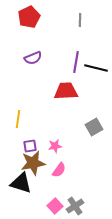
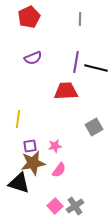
gray line: moved 1 px up
black triangle: moved 2 px left
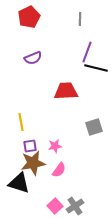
purple line: moved 11 px right, 10 px up; rotated 10 degrees clockwise
yellow line: moved 3 px right, 3 px down; rotated 18 degrees counterclockwise
gray square: rotated 12 degrees clockwise
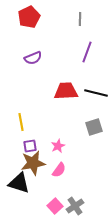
black line: moved 25 px down
pink star: moved 3 px right; rotated 16 degrees counterclockwise
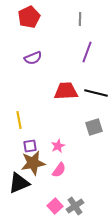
yellow line: moved 2 px left, 2 px up
black triangle: rotated 40 degrees counterclockwise
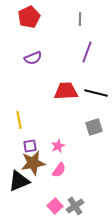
black triangle: moved 2 px up
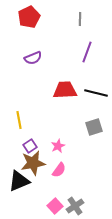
red trapezoid: moved 1 px left, 1 px up
purple square: rotated 24 degrees counterclockwise
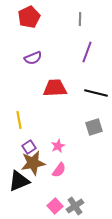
red trapezoid: moved 10 px left, 2 px up
purple square: moved 1 px left, 1 px down
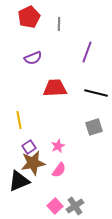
gray line: moved 21 px left, 5 px down
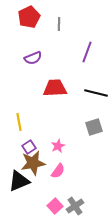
yellow line: moved 2 px down
pink semicircle: moved 1 px left, 1 px down
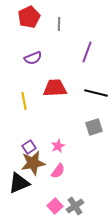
yellow line: moved 5 px right, 21 px up
black triangle: moved 2 px down
